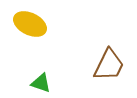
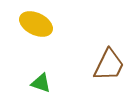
yellow ellipse: moved 6 px right
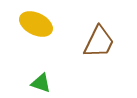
brown trapezoid: moved 10 px left, 23 px up
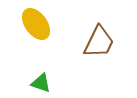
yellow ellipse: rotated 28 degrees clockwise
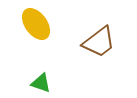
brown trapezoid: rotated 27 degrees clockwise
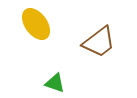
green triangle: moved 14 px right
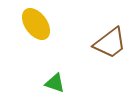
brown trapezoid: moved 11 px right, 1 px down
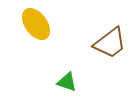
green triangle: moved 12 px right, 1 px up
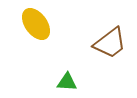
green triangle: rotated 15 degrees counterclockwise
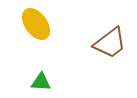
green triangle: moved 26 px left
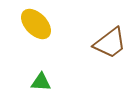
yellow ellipse: rotated 8 degrees counterclockwise
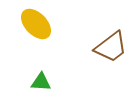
brown trapezoid: moved 1 px right, 4 px down
